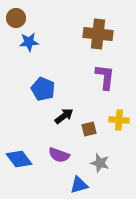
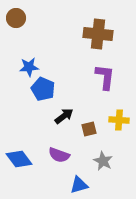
blue star: moved 25 px down
gray star: moved 3 px right, 2 px up; rotated 12 degrees clockwise
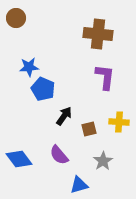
black arrow: rotated 18 degrees counterclockwise
yellow cross: moved 2 px down
purple semicircle: rotated 30 degrees clockwise
gray star: rotated 12 degrees clockwise
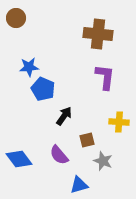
brown square: moved 2 px left, 11 px down
gray star: rotated 18 degrees counterclockwise
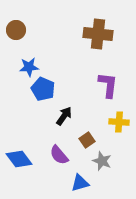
brown circle: moved 12 px down
purple L-shape: moved 3 px right, 8 px down
brown square: rotated 21 degrees counterclockwise
gray star: moved 1 px left
blue triangle: moved 1 px right, 2 px up
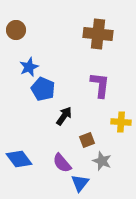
blue star: rotated 18 degrees counterclockwise
purple L-shape: moved 8 px left
yellow cross: moved 2 px right
brown square: rotated 14 degrees clockwise
purple semicircle: moved 3 px right, 8 px down
blue triangle: rotated 36 degrees counterclockwise
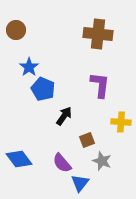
blue star: rotated 12 degrees counterclockwise
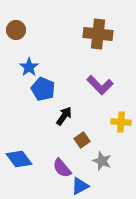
purple L-shape: rotated 128 degrees clockwise
brown square: moved 5 px left; rotated 14 degrees counterclockwise
purple semicircle: moved 5 px down
blue triangle: moved 3 px down; rotated 24 degrees clockwise
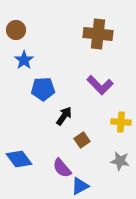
blue star: moved 5 px left, 7 px up
blue pentagon: rotated 25 degrees counterclockwise
gray star: moved 18 px right; rotated 12 degrees counterclockwise
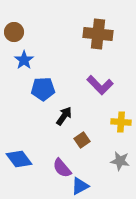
brown circle: moved 2 px left, 2 px down
